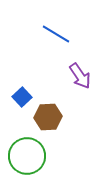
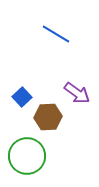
purple arrow: moved 3 px left, 17 px down; rotated 20 degrees counterclockwise
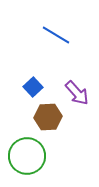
blue line: moved 1 px down
purple arrow: rotated 12 degrees clockwise
blue square: moved 11 px right, 10 px up
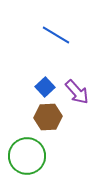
blue square: moved 12 px right
purple arrow: moved 1 px up
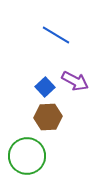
purple arrow: moved 2 px left, 11 px up; rotated 20 degrees counterclockwise
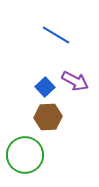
green circle: moved 2 px left, 1 px up
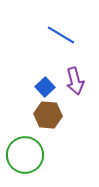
blue line: moved 5 px right
purple arrow: rotated 48 degrees clockwise
brown hexagon: moved 2 px up; rotated 8 degrees clockwise
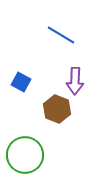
purple arrow: rotated 16 degrees clockwise
blue square: moved 24 px left, 5 px up; rotated 18 degrees counterclockwise
brown hexagon: moved 9 px right, 6 px up; rotated 16 degrees clockwise
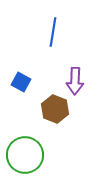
blue line: moved 8 px left, 3 px up; rotated 68 degrees clockwise
brown hexagon: moved 2 px left
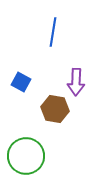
purple arrow: moved 1 px right, 1 px down
brown hexagon: rotated 12 degrees counterclockwise
green circle: moved 1 px right, 1 px down
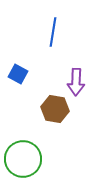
blue square: moved 3 px left, 8 px up
green circle: moved 3 px left, 3 px down
